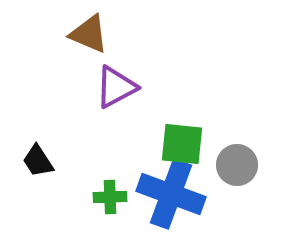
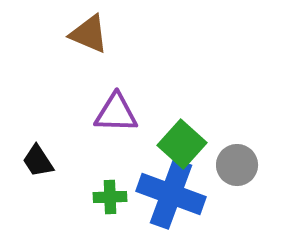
purple triangle: moved 26 px down; rotated 30 degrees clockwise
green square: rotated 36 degrees clockwise
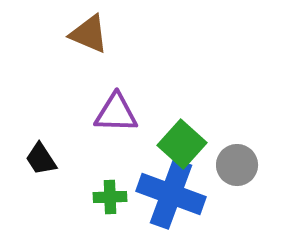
black trapezoid: moved 3 px right, 2 px up
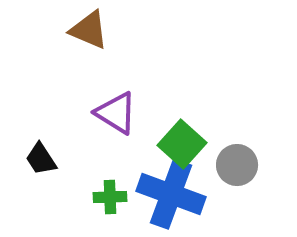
brown triangle: moved 4 px up
purple triangle: rotated 30 degrees clockwise
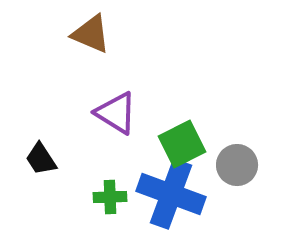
brown triangle: moved 2 px right, 4 px down
green square: rotated 21 degrees clockwise
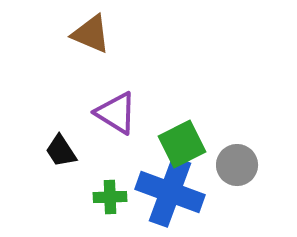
black trapezoid: moved 20 px right, 8 px up
blue cross: moved 1 px left, 2 px up
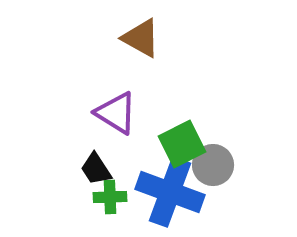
brown triangle: moved 50 px right, 4 px down; rotated 6 degrees clockwise
black trapezoid: moved 35 px right, 18 px down
gray circle: moved 24 px left
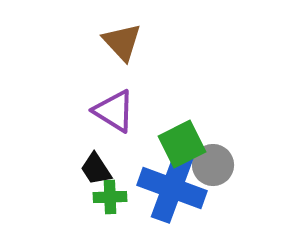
brown triangle: moved 19 px left, 4 px down; rotated 18 degrees clockwise
purple triangle: moved 2 px left, 2 px up
blue cross: moved 2 px right, 4 px up
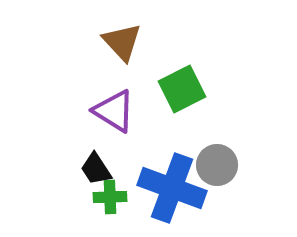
green square: moved 55 px up
gray circle: moved 4 px right
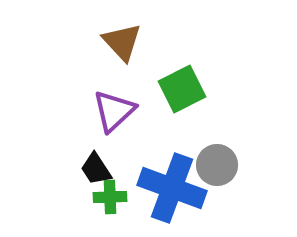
purple triangle: rotated 45 degrees clockwise
